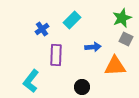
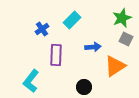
orange triangle: rotated 30 degrees counterclockwise
black circle: moved 2 px right
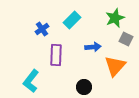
green star: moved 7 px left
orange triangle: rotated 15 degrees counterclockwise
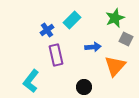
blue cross: moved 5 px right, 1 px down
purple rectangle: rotated 15 degrees counterclockwise
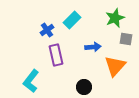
gray square: rotated 16 degrees counterclockwise
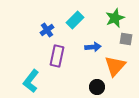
cyan rectangle: moved 3 px right
purple rectangle: moved 1 px right, 1 px down; rotated 25 degrees clockwise
black circle: moved 13 px right
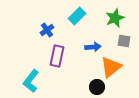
cyan rectangle: moved 2 px right, 4 px up
gray square: moved 2 px left, 2 px down
orange triangle: moved 4 px left, 1 px down; rotated 10 degrees clockwise
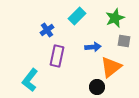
cyan L-shape: moved 1 px left, 1 px up
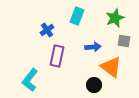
cyan rectangle: rotated 24 degrees counterclockwise
orange triangle: rotated 45 degrees counterclockwise
black circle: moved 3 px left, 2 px up
